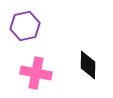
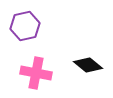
black diamond: rotated 52 degrees counterclockwise
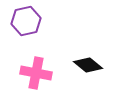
purple hexagon: moved 1 px right, 5 px up
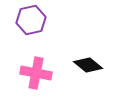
purple hexagon: moved 5 px right, 1 px up
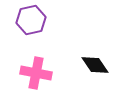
black diamond: moved 7 px right; rotated 16 degrees clockwise
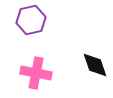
black diamond: rotated 16 degrees clockwise
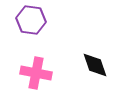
purple hexagon: rotated 20 degrees clockwise
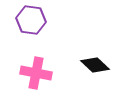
black diamond: rotated 28 degrees counterclockwise
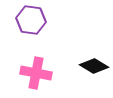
black diamond: moved 1 px left, 1 px down; rotated 12 degrees counterclockwise
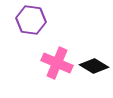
pink cross: moved 21 px right, 10 px up; rotated 12 degrees clockwise
